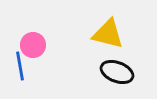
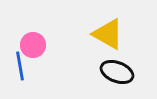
yellow triangle: rotated 16 degrees clockwise
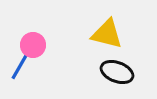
yellow triangle: moved 1 px left; rotated 16 degrees counterclockwise
blue line: rotated 40 degrees clockwise
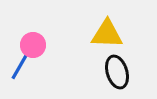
yellow triangle: rotated 12 degrees counterclockwise
black ellipse: rotated 52 degrees clockwise
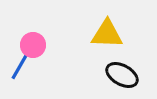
black ellipse: moved 5 px right, 3 px down; rotated 44 degrees counterclockwise
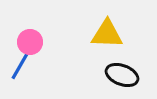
pink circle: moved 3 px left, 3 px up
black ellipse: rotated 8 degrees counterclockwise
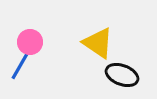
yellow triangle: moved 9 px left, 9 px down; rotated 32 degrees clockwise
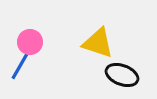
yellow triangle: rotated 16 degrees counterclockwise
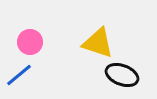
blue line: moved 1 px left, 9 px down; rotated 20 degrees clockwise
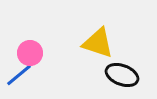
pink circle: moved 11 px down
